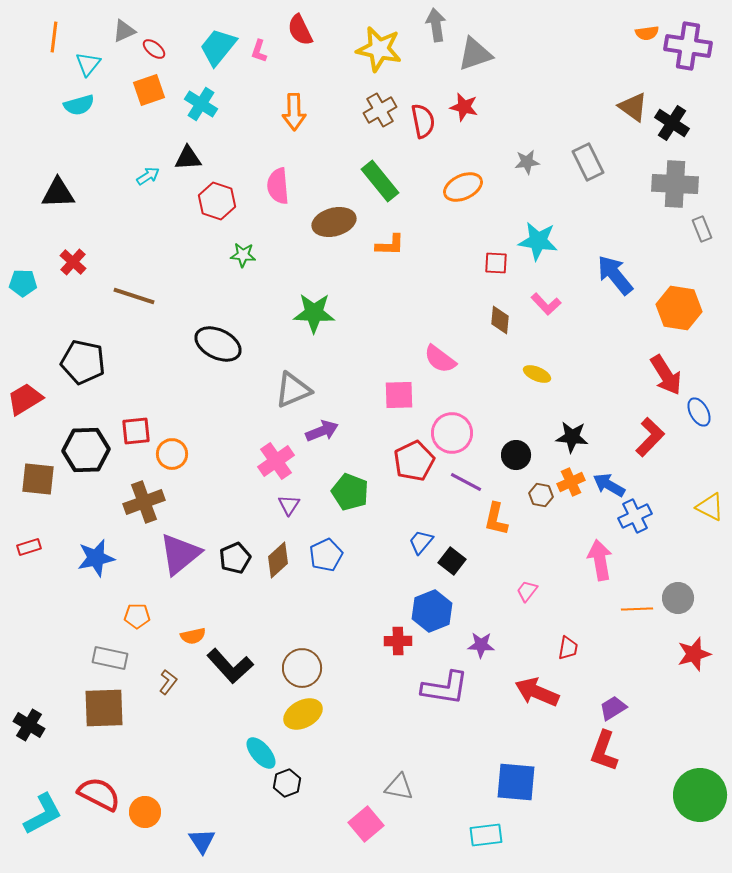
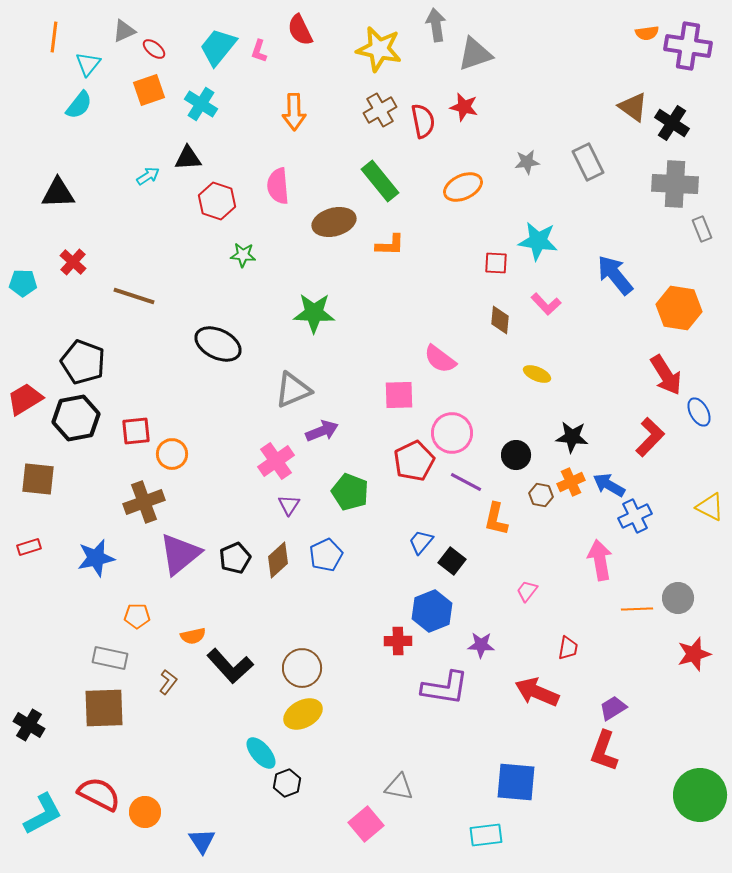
cyan semicircle at (79, 105): rotated 36 degrees counterclockwise
black pentagon at (83, 362): rotated 9 degrees clockwise
black hexagon at (86, 450): moved 10 px left, 32 px up; rotated 9 degrees counterclockwise
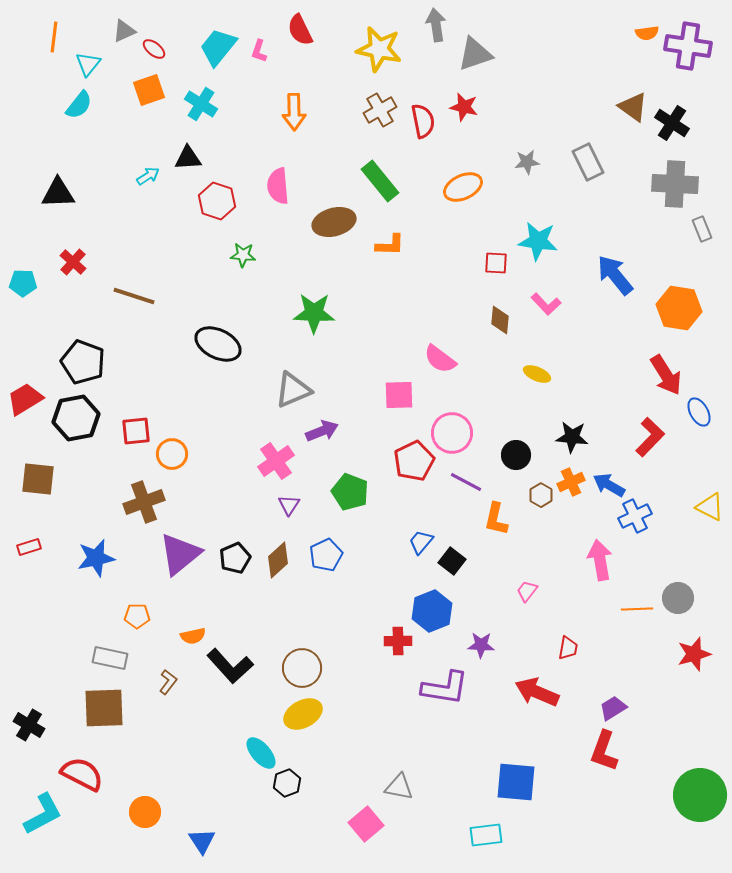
brown hexagon at (541, 495): rotated 20 degrees clockwise
red semicircle at (99, 794): moved 17 px left, 20 px up
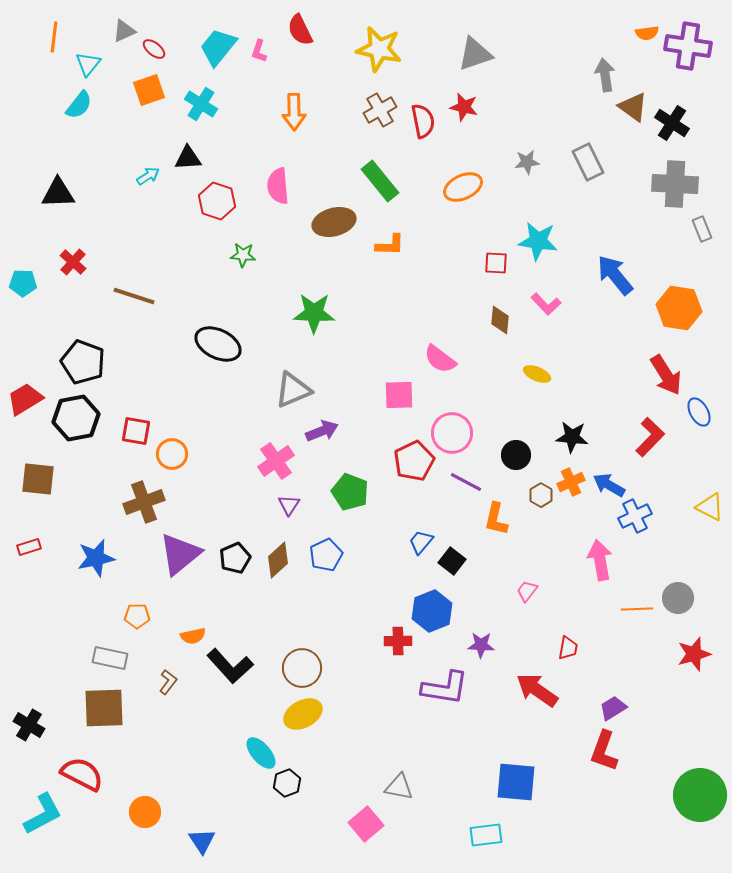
gray arrow at (436, 25): moved 169 px right, 50 px down
red square at (136, 431): rotated 16 degrees clockwise
red arrow at (537, 692): moved 2 px up; rotated 12 degrees clockwise
